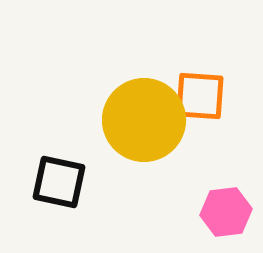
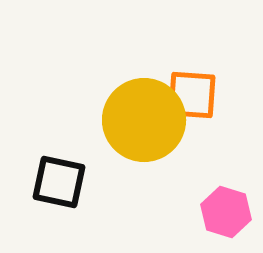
orange square: moved 8 px left, 1 px up
pink hexagon: rotated 24 degrees clockwise
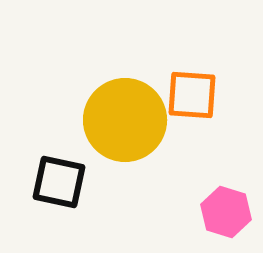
yellow circle: moved 19 px left
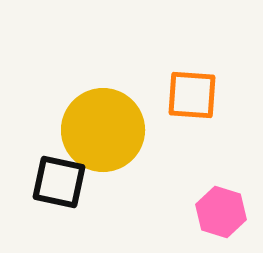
yellow circle: moved 22 px left, 10 px down
pink hexagon: moved 5 px left
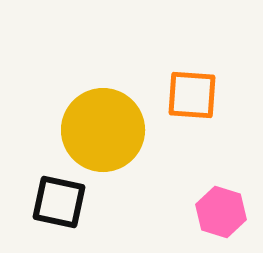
black square: moved 20 px down
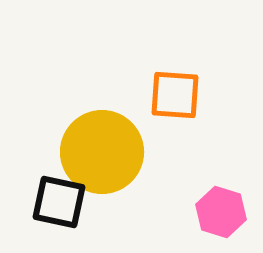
orange square: moved 17 px left
yellow circle: moved 1 px left, 22 px down
